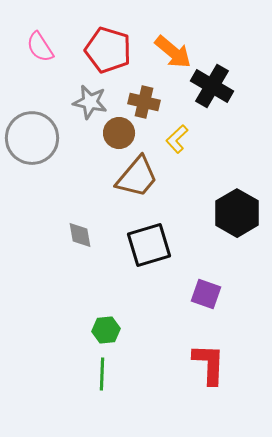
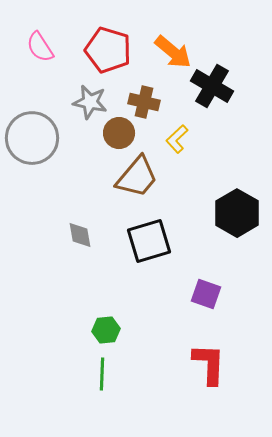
black square: moved 4 px up
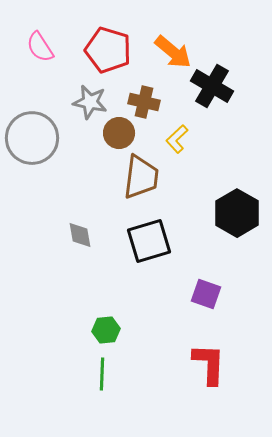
brown trapezoid: moved 4 px right; rotated 33 degrees counterclockwise
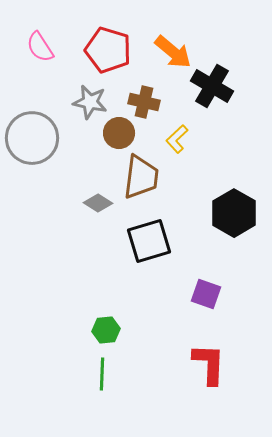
black hexagon: moved 3 px left
gray diamond: moved 18 px right, 32 px up; rotated 48 degrees counterclockwise
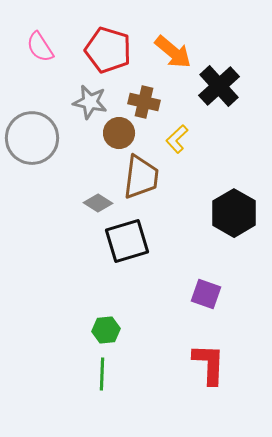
black cross: moved 7 px right; rotated 18 degrees clockwise
black square: moved 22 px left
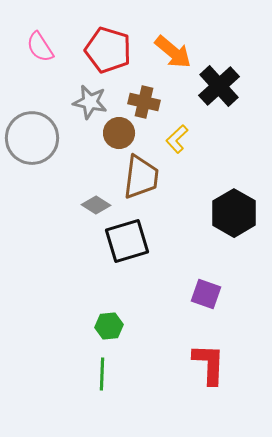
gray diamond: moved 2 px left, 2 px down
green hexagon: moved 3 px right, 4 px up
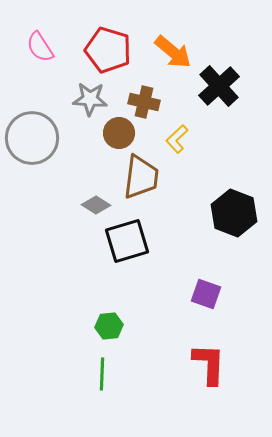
gray star: moved 3 px up; rotated 8 degrees counterclockwise
black hexagon: rotated 9 degrees counterclockwise
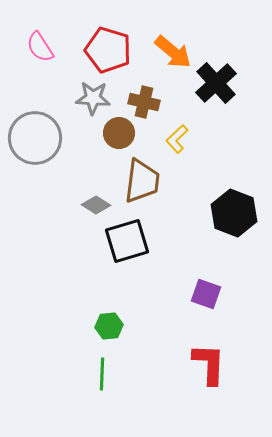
black cross: moved 3 px left, 3 px up
gray star: moved 3 px right, 1 px up
gray circle: moved 3 px right
brown trapezoid: moved 1 px right, 4 px down
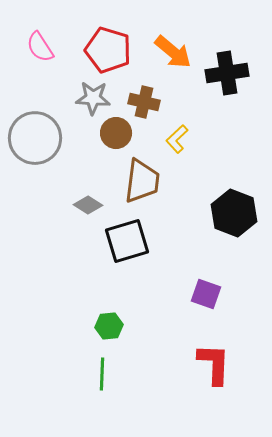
black cross: moved 11 px right, 10 px up; rotated 33 degrees clockwise
brown circle: moved 3 px left
gray diamond: moved 8 px left
red L-shape: moved 5 px right
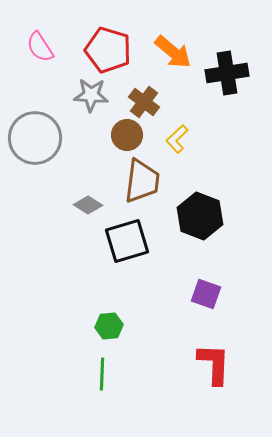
gray star: moved 2 px left, 3 px up
brown cross: rotated 24 degrees clockwise
brown circle: moved 11 px right, 2 px down
black hexagon: moved 34 px left, 3 px down
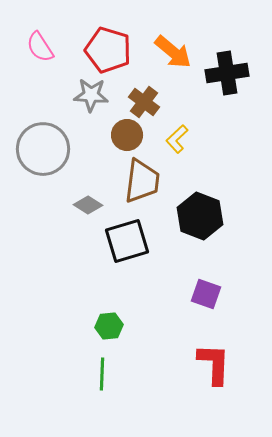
gray circle: moved 8 px right, 11 px down
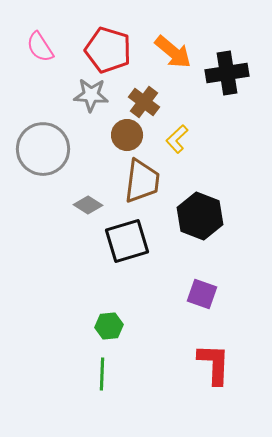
purple square: moved 4 px left
